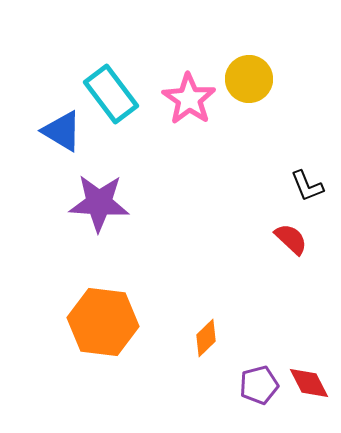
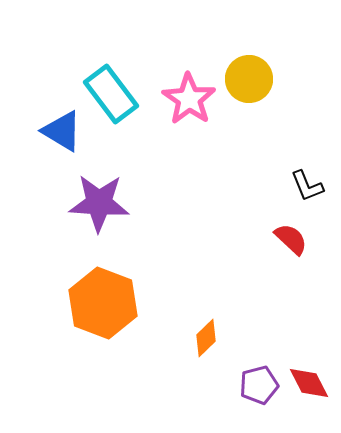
orange hexagon: moved 19 px up; rotated 14 degrees clockwise
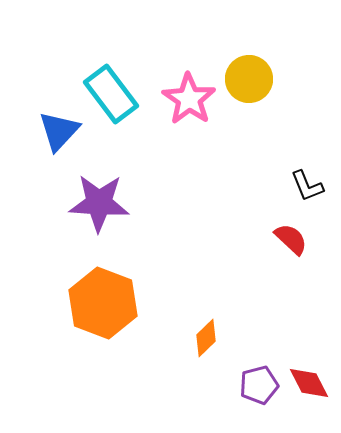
blue triangle: moved 3 px left; rotated 42 degrees clockwise
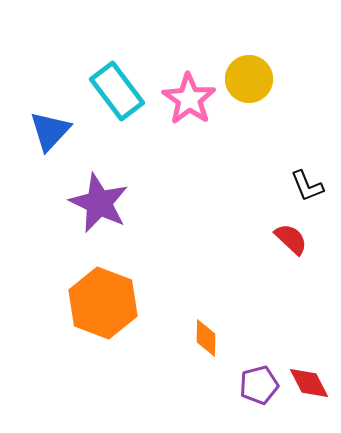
cyan rectangle: moved 6 px right, 3 px up
blue triangle: moved 9 px left
purple star: rotated 22 degrees clockwise
orange diamond: rotated 45 degrees counterclockwise
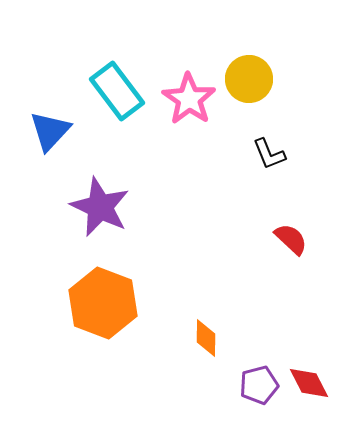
black L-shape: moved 38 px left, 32 px up
purple star: moved 1 px right, 4 px down
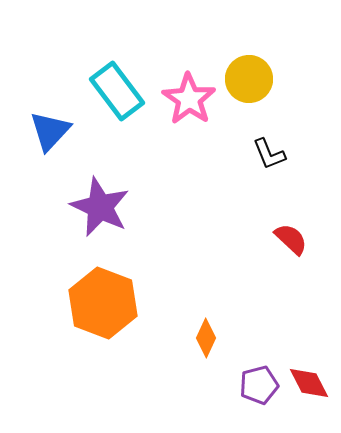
orange diamond: rotated 24 degrees clockwise
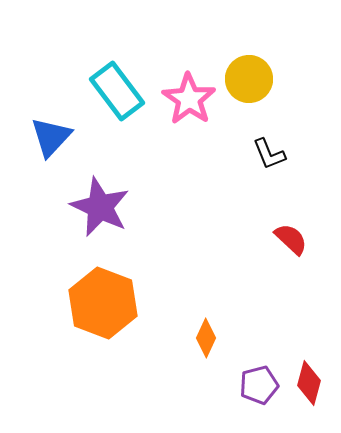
blue triangle: moved 1 px right, 6 px down
red diamond: rotated 42 degrees clockwise
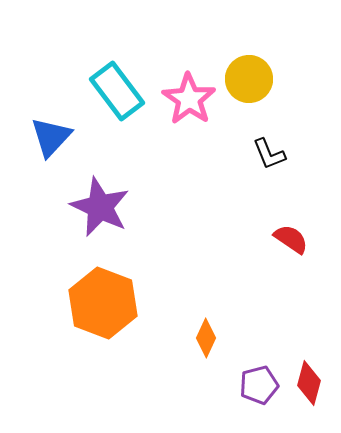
red semicircle: rotated 9 degrees counterclockwise
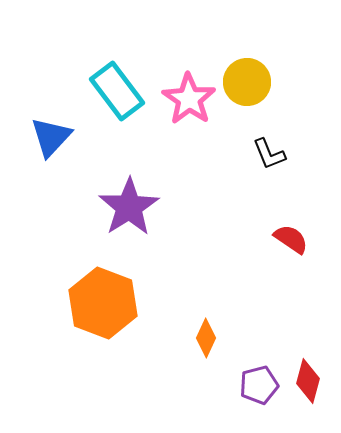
yellow circle: moved 2 px left, 3 px down
purple star: moved 29 px right; rotated 14 degrees clockwise
red diamond: moved 1 px left, 2 px up
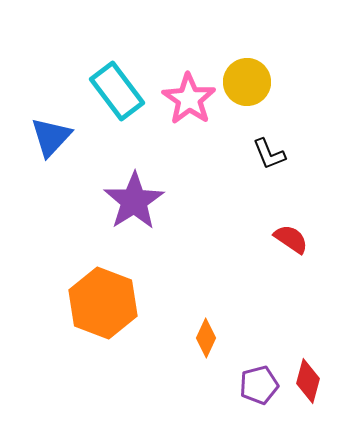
purple star: moved 5 px right, 6 px up
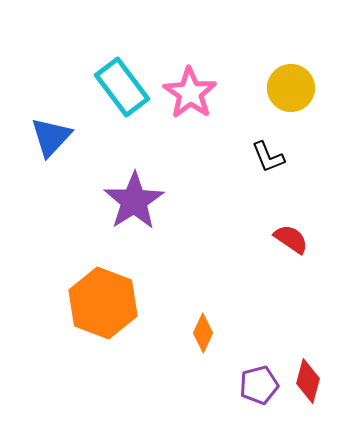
yellow circle: moved 44 px right, 6 px down
cyan rectangle: moved 5 px right, 4 px up
pink star: moved 1 px right, 6 px up
black L-shape: moved 1 px left, 3 px down
orange diamond: moved 3 px left, 5 px up
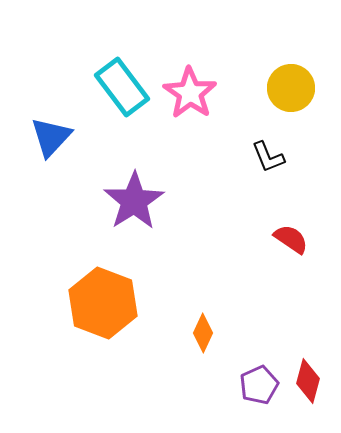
purple pentagon: rotated 9 degrees counterclockwise
